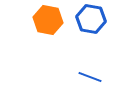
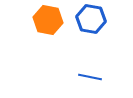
blue line: rotated 10 degrees counterclockwise
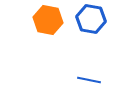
blue line: moved 1 px left, 3 px down
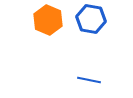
orange hexagon: rotated 12 degrees clockwise
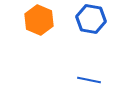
orange hexagon: moved 9 px left
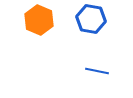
blue line: moved 8 px right, 9 px up
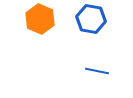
orange hexagon: moved 1 px right, 1 px up
